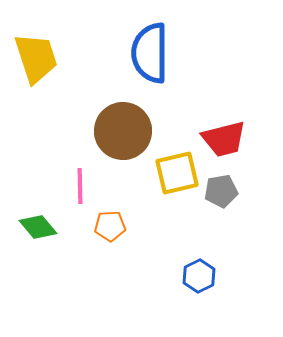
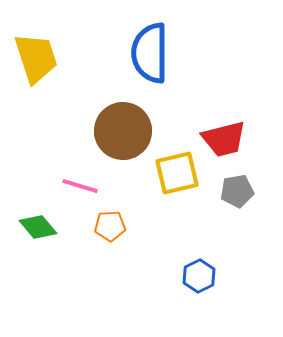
pink line: rotated 72 degrees counterclockwise
gray pentagon: moved 16 px right
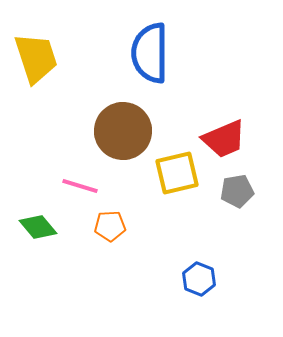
red trapezoid: rotated 9 degrees counterclockwise
blue hexagon: moved 3 px down; rotated 12 degrees counterclockwise
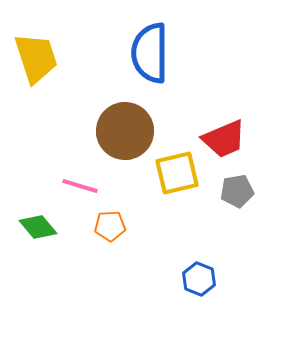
brown circle: moved 2 px right
